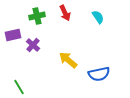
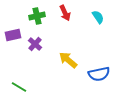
purple cross: moved 2 px right, 1 px up
green line: rotated 28 degrees counterclockwise
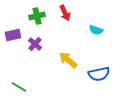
cyan semicircle: moved 2 px left, 13 px down; rotated 144 degrees clockwise
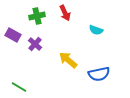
purple rectangle: rotated 42 degrees clockwise
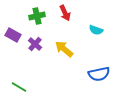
yellow arrow: moved 4 px left, 11 px up
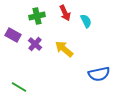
cyan semicircle: moved 10 px left, 9 px up; rotated 136 degrees counterclockwise
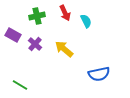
green line: moved 1 px right, 2 px up
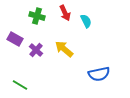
green cross: rotated 28 degrees clockwise
purple rectangle: moved 2 px right, 4 px down
purple cross: moved 1 px right, 6 px down
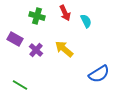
blue semicircle: rotated 20 degrees counterclockwise
